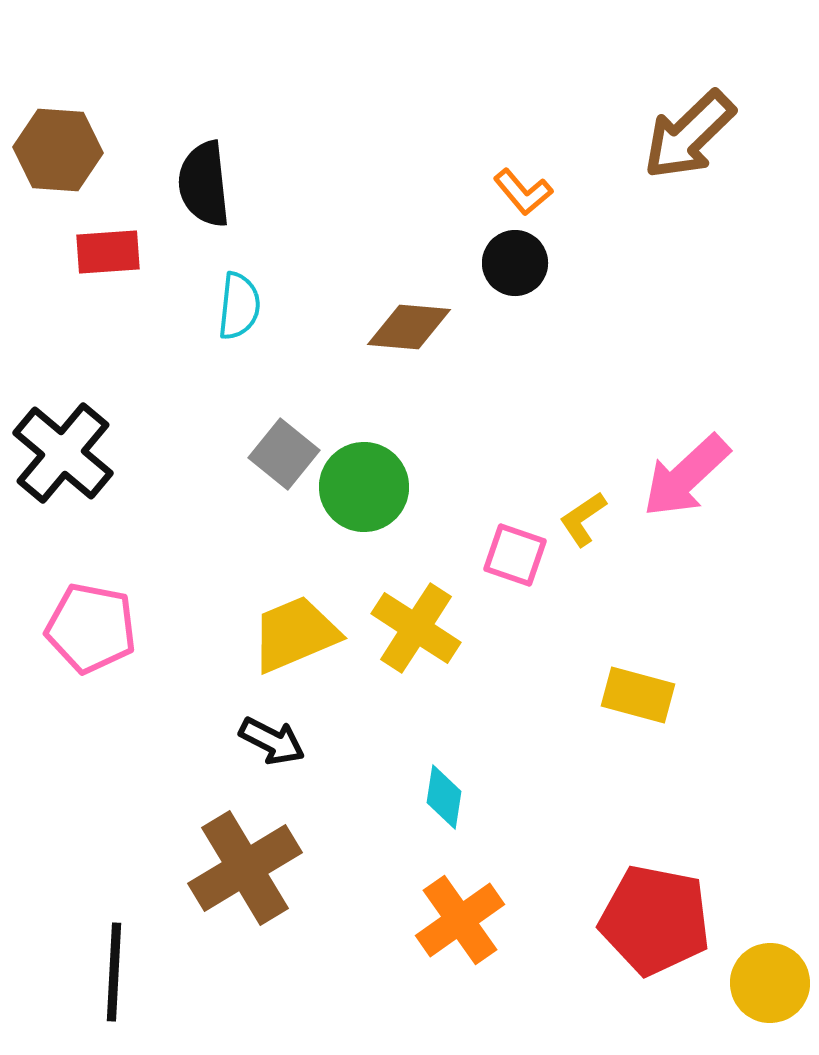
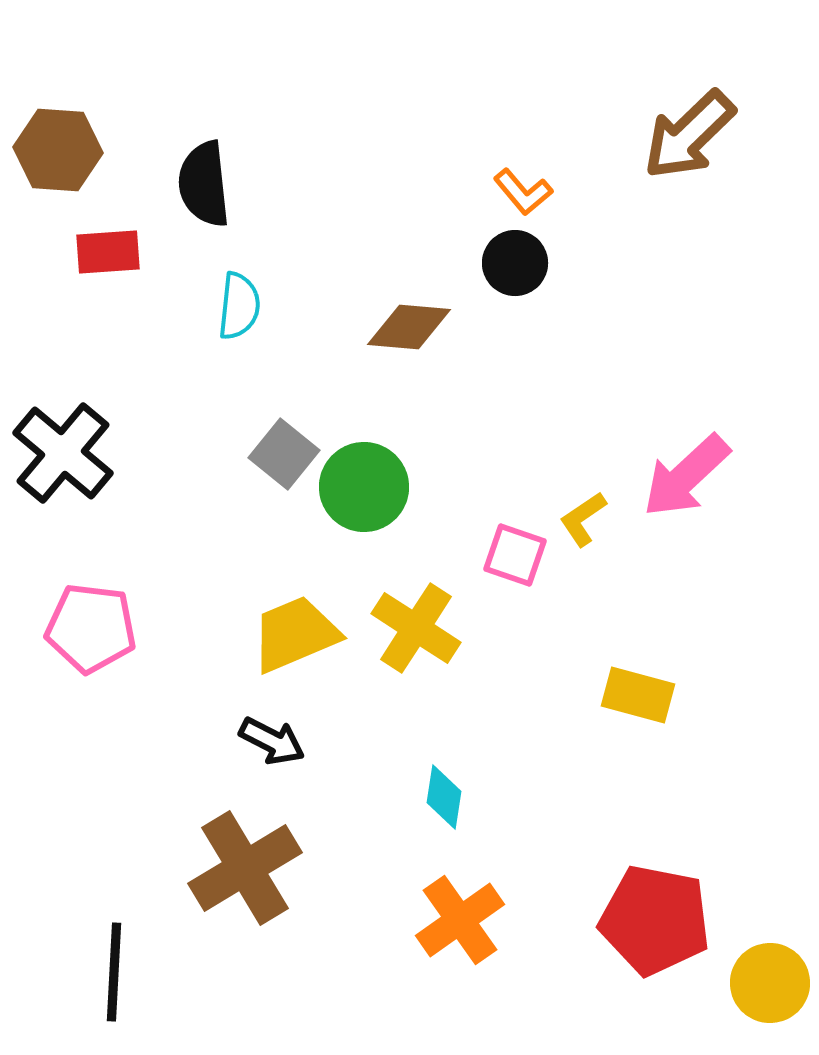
pink pentagon: rotated 4 degrees counterclockwise
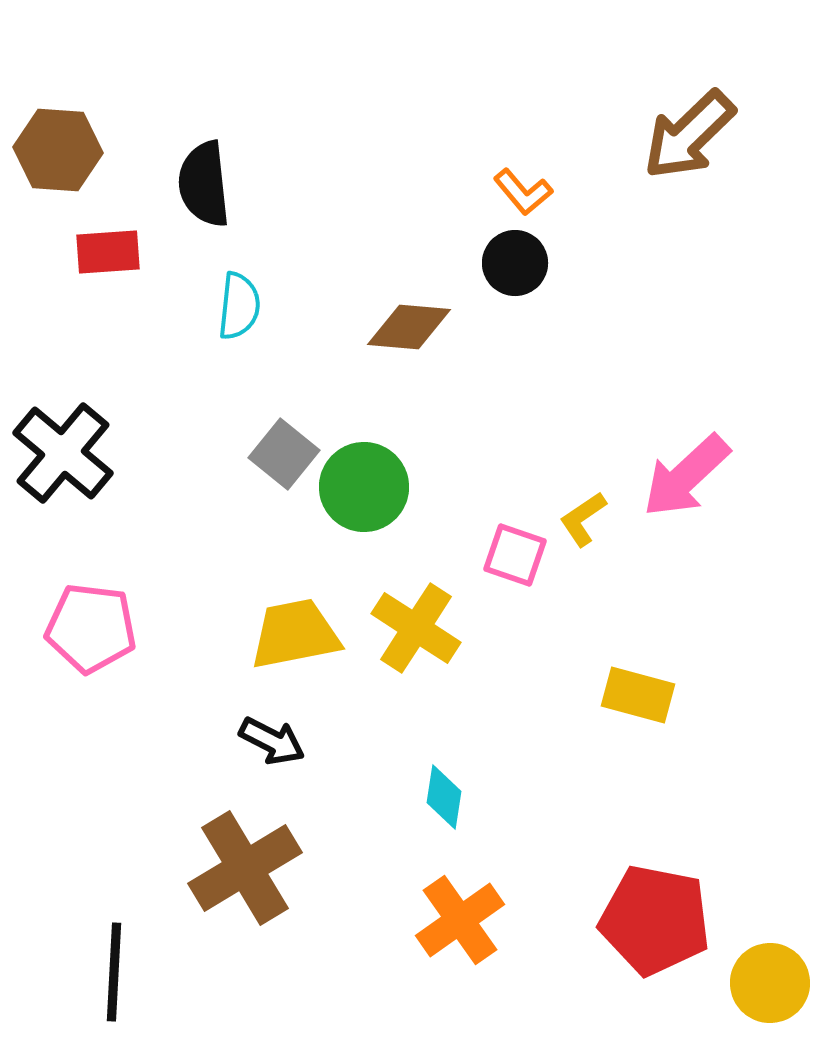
yellow trapezoid: rotated 12 degrees clockwise
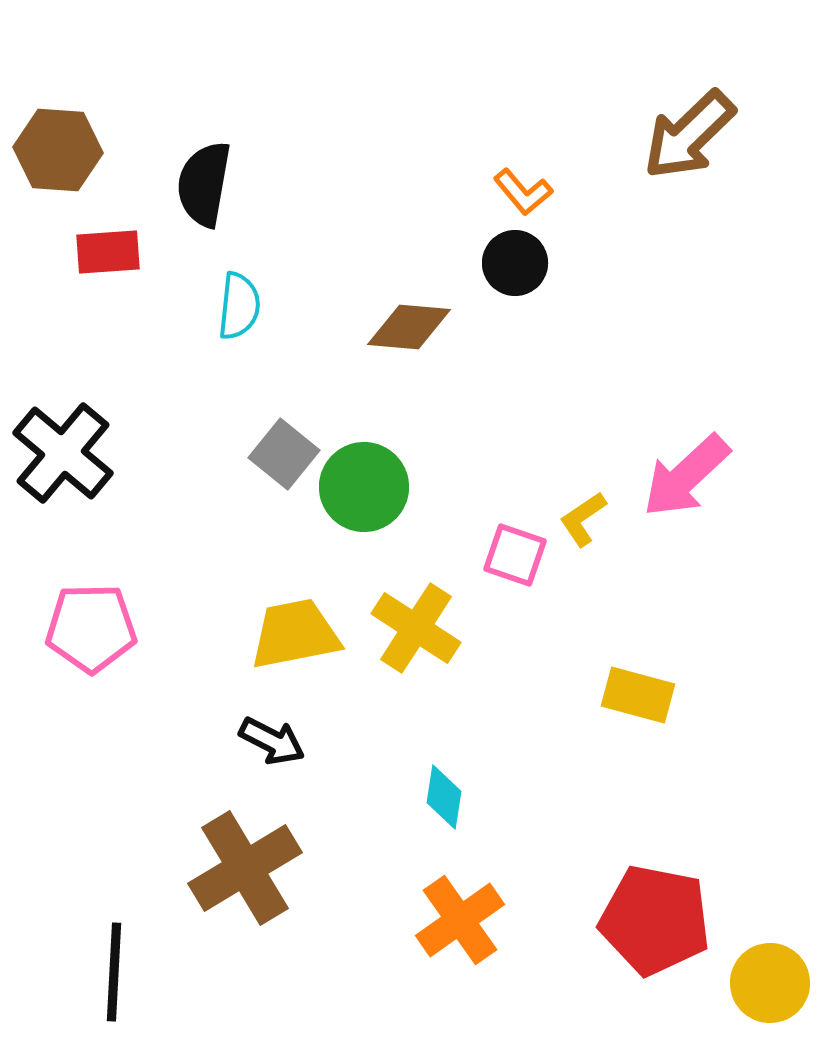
black semicircle: rotated 16 degrees clockwise
pink pentagon: rotated 8 degrees counterclockwise
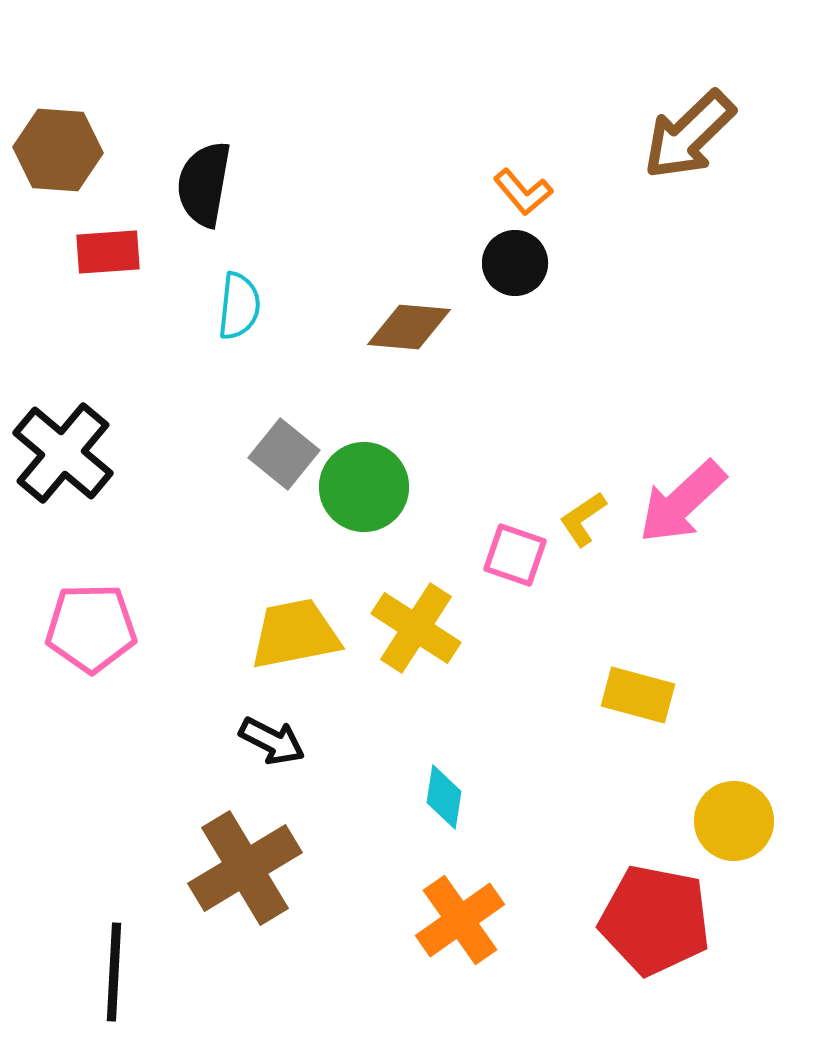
pink arrow: moved 4 px left, 26 px down
yellow circle: moved 36 px left, 162 px up
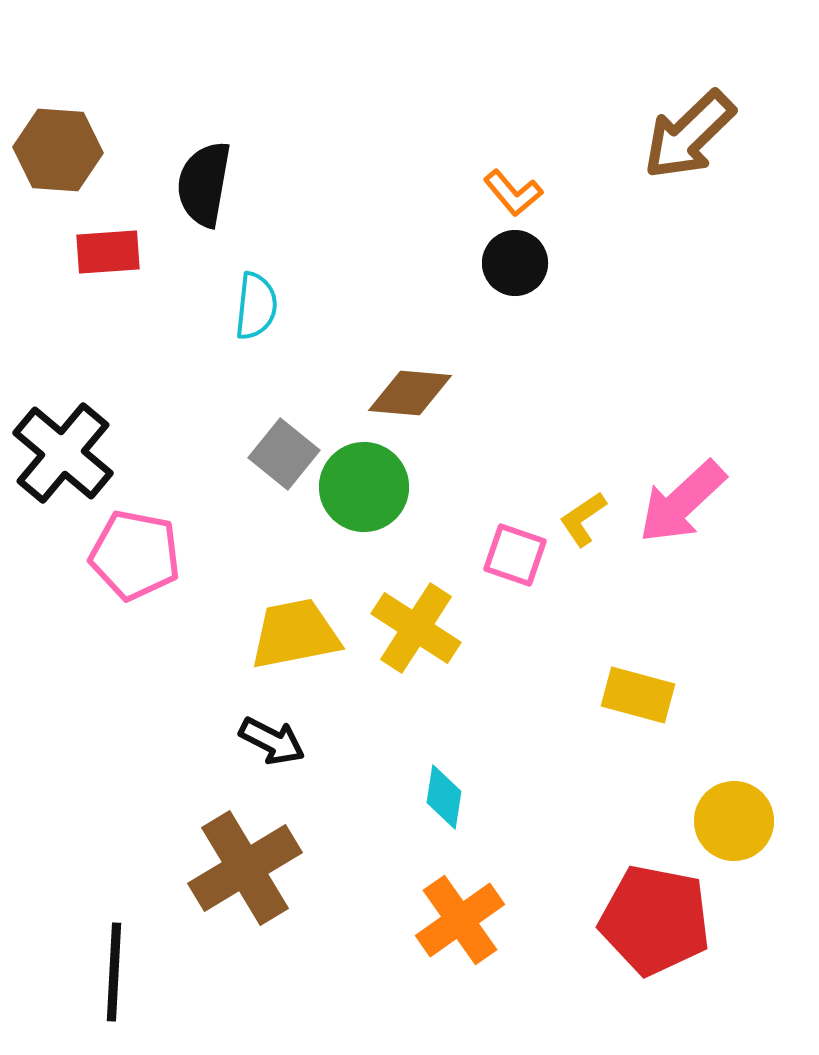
orange L-shape: moved 10 px left, 1 px down
cyan semicircle: moved 17 px right
brown diamond: moved 1 px right, 66 px down
pink pentagon: moved 44 px right, 73 px up; rotated 12 degrees clockwise
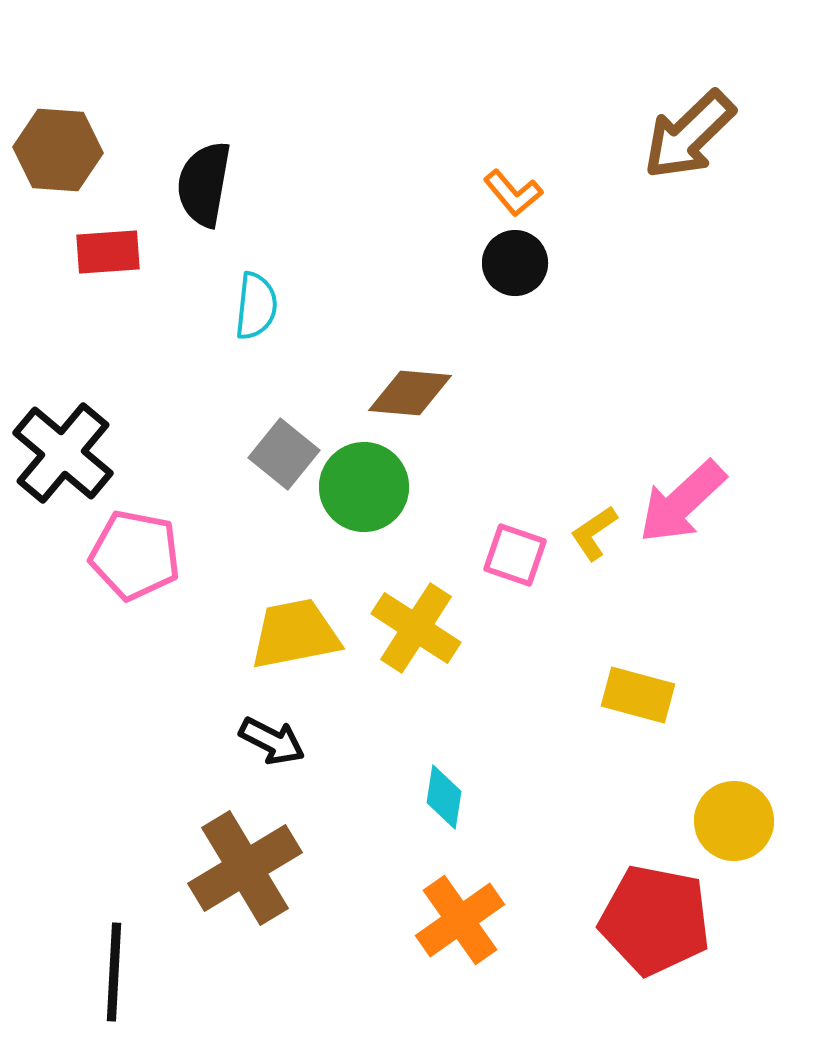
yellow L-shape: moved 11 px right, 14 px down
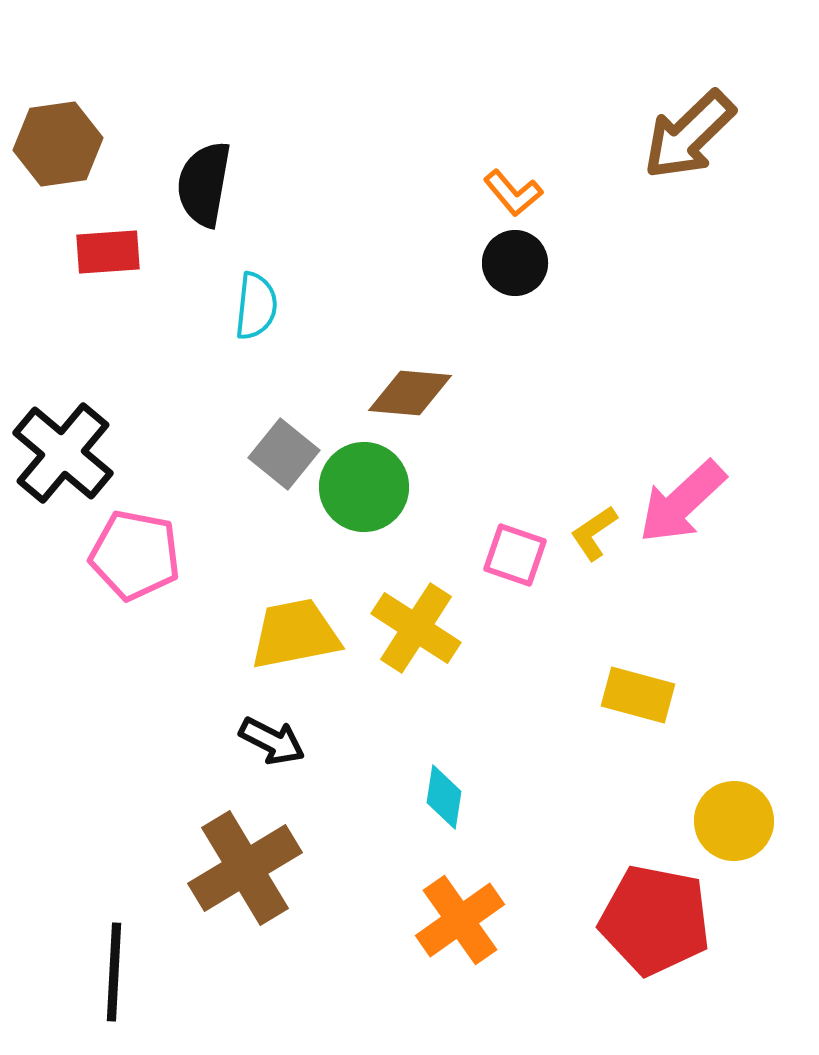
brown hexagon: moved 6 px up; rotated 12 degrees counterclockwise
